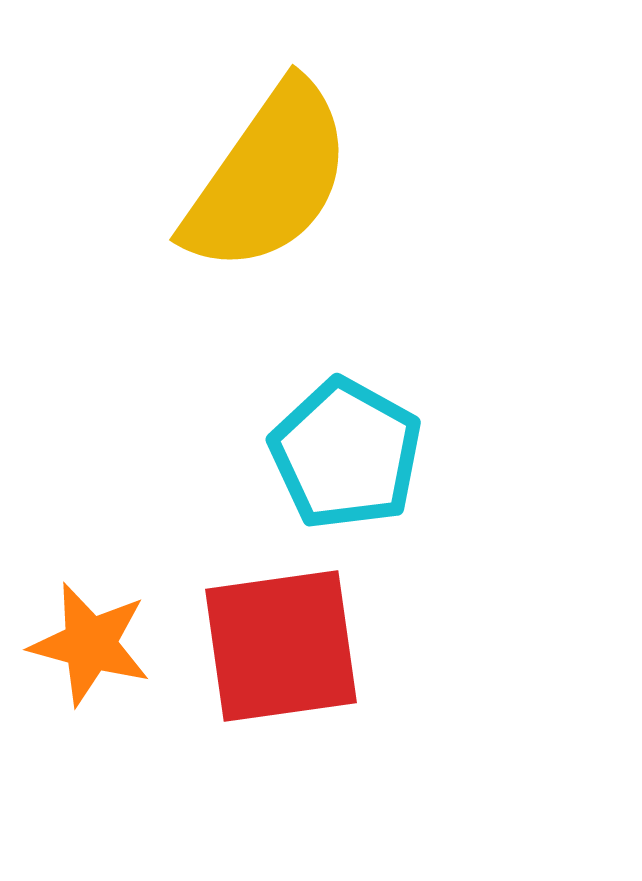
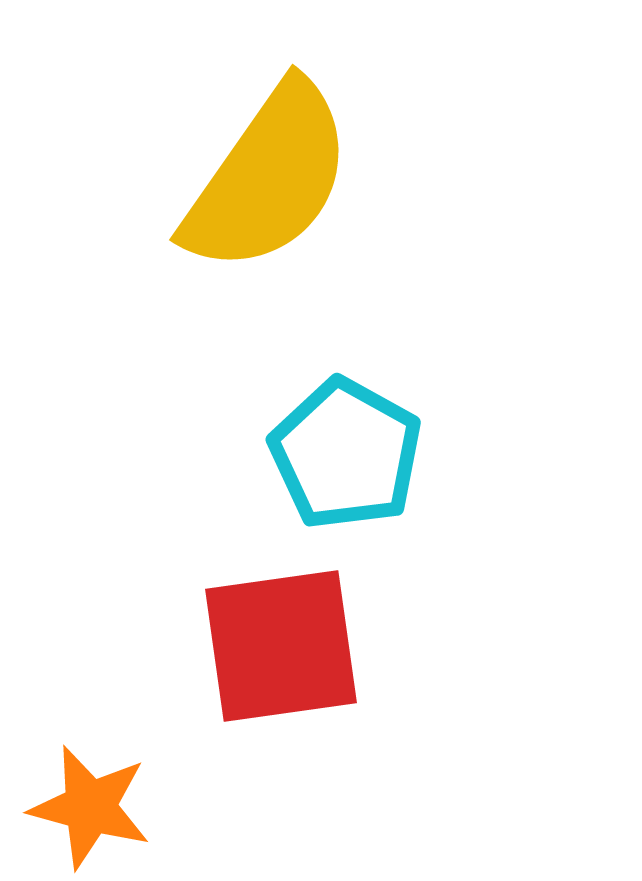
orange star: moved 163 px down
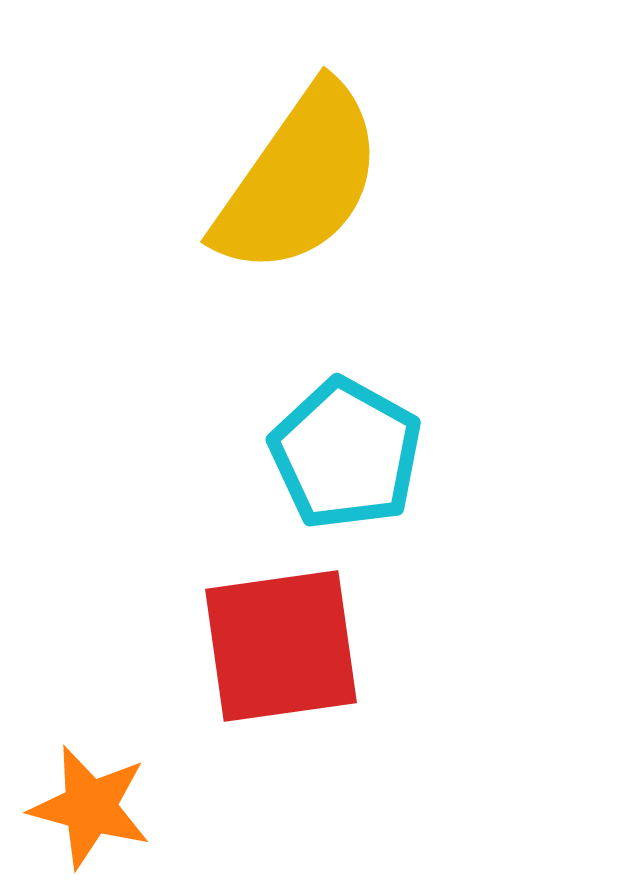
yellow semicircle: moved 31 px right, 2 px down
